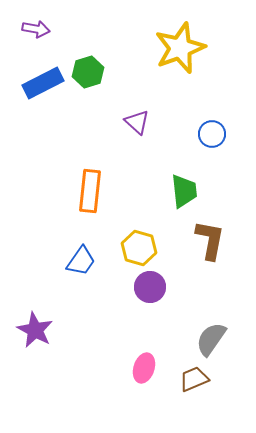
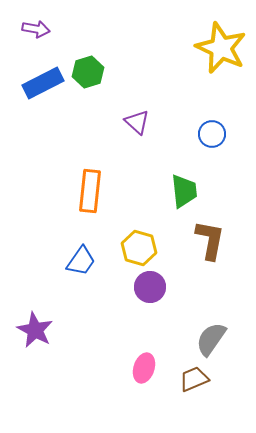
yellow star: moved 41 px right; rotated 27 degrees counterclockwise
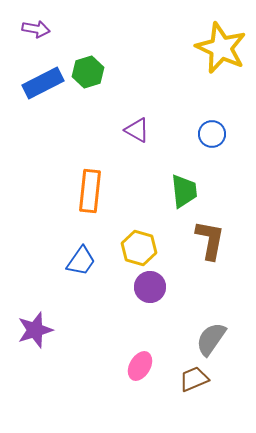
purple triangle: moved 8 px down; rotated 12 degrees counterclockwise
purple star: rotated 27 degrees clockwise
pink ellipse: moved 4 px left, 2 px up; rotated 12 degrees clockwise
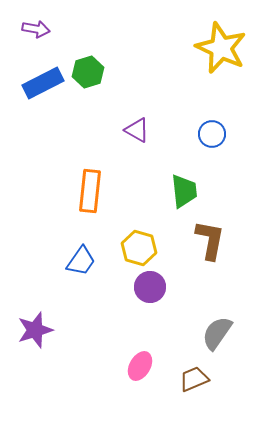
gray semicircle: moved 6 px right, 6 px up
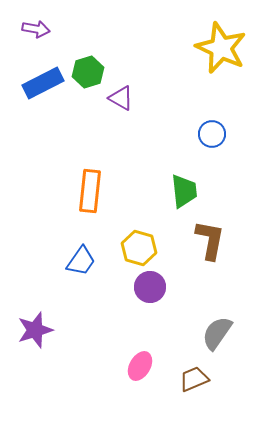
purple triangle: moved 16 px left, 32 px up
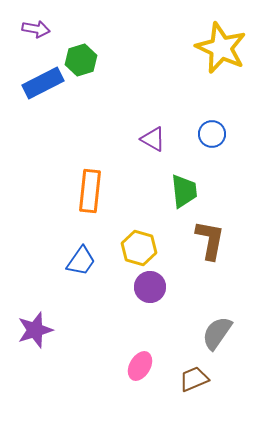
green hexagon: moved 7 px left, 12 px up
purple triangle: moved 32 px right, 41 px down
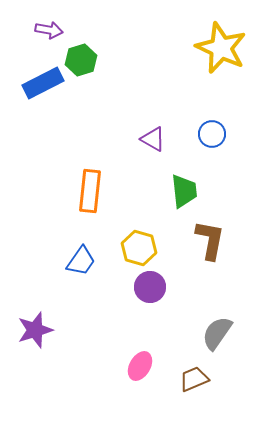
purple arrow: moved 13 px right, 1 px down
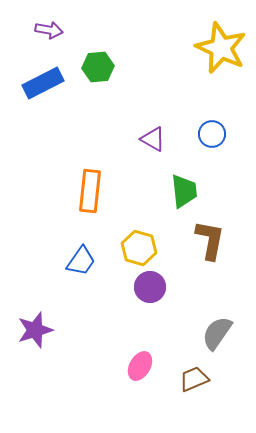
green hexagon: moved 17 px right, 7 px down; rotated 12 degrees clockwise
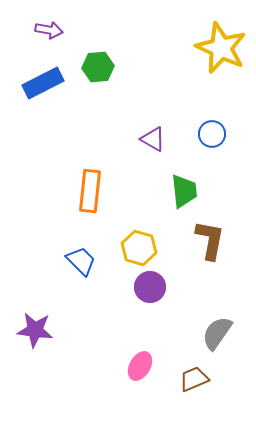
blue trapezoid: rotated 80 degrees counterclockwise
purple star: rotated 24 degrees clockwise
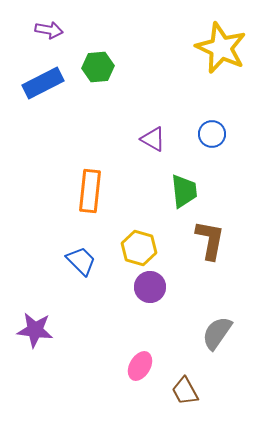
brown trapezoid: moved 9 px left, 12 px down; rotated 96 degrees counterclockwise
